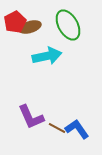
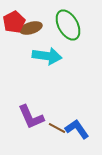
red pentagon: moved 1 px left
brown ellipse: moved 1 px right, 1 px down
cyan arrow: rotated 20 degrees clockwise
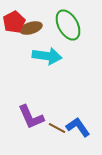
blue L-shape: moved 1 px right, 2 px up
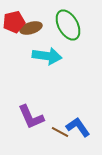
red pentagon: rotated 15 degrees clockwise
brown line: moved 3 px right, 4 px down
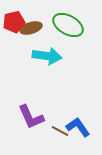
green ellipse: rotated 32 degrees counterclockwise
brown line: moved 1 px up
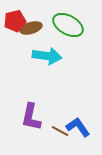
red pentagon: moved 1 px right, 1 px up
purple L-shape: rotated 36 degrees clockwise
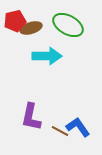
cyan arrow: rotated 8 degrees counterclockwise
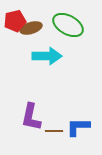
blue L-shape: rotated 55 degrees counterclockwise
brown line: moved 6 px left; rotated 30 degrees counterclockwise
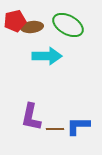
brown ellipse: moved 1 px right, 1 px up; rotated 10 degrees clockwise
blue L-shape: moved 1 px up
brown line: moved 1 px right, 2 px up
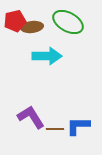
green ellipse: moved 3 px up
purple L-shape: rotated 136 degrees clockwise
